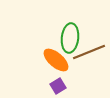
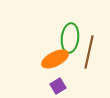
brown line: rotated 56 degrees counterclockwise
orange ellipse: moved 1 px left, 1 px up; rotated 68 degrees counterclockwise
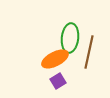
purple square: moved 5 px up
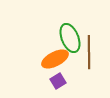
green ellipse: rotated 28 degrees counterclockwise
brown line: rotated 12 degrees counterclockwise
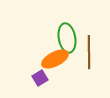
green ellipse: moved 3 px left; rotated 12 degrees clockwise
purple square: moved 18 px left, 3 px up
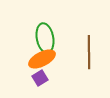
green ellipse: moved 22 px left
orange ellipse: moved 13 px left
